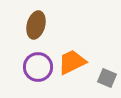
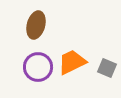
gray square: moved 10 px up
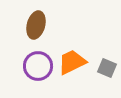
purple circle: moved 1 px up
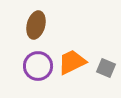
gray square: moved 1 px left
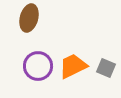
brown ellipse: moved 7 px left, 7 px up
orange trapezoid: moved 1 px right, 4 px down
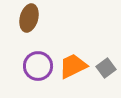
gray square: rotated 30 degrees clockwise
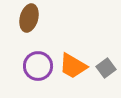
orange trapezoid: rotated 124 degrees counterclockwise
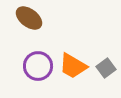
brown ellipse: rotated 68 degrees counterclockwise
